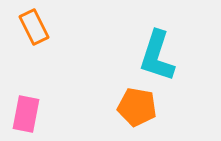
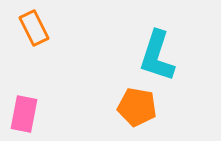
orange rectangle: moved 1 px down
pink rectangle: moved 2 px left
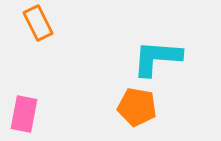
orange rectangle: moved 4 px right, 5 px up
cyan L-shape: moved 2 px down; rotated 76 degrees clockwise
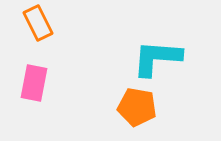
pink rectangle: moved 10 px right, 31 px up
